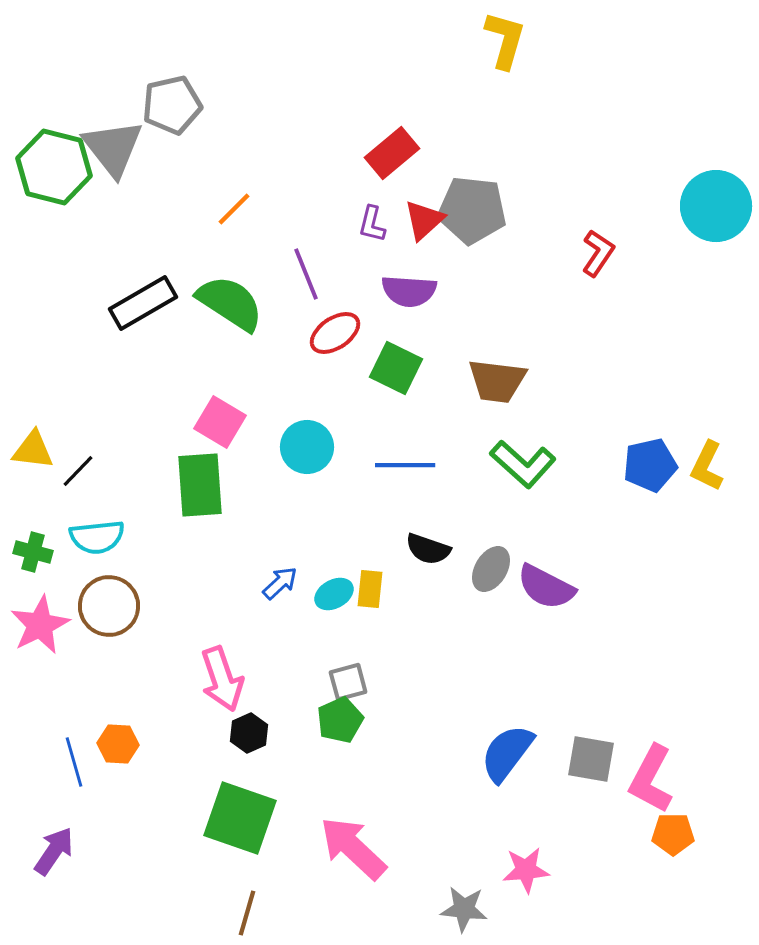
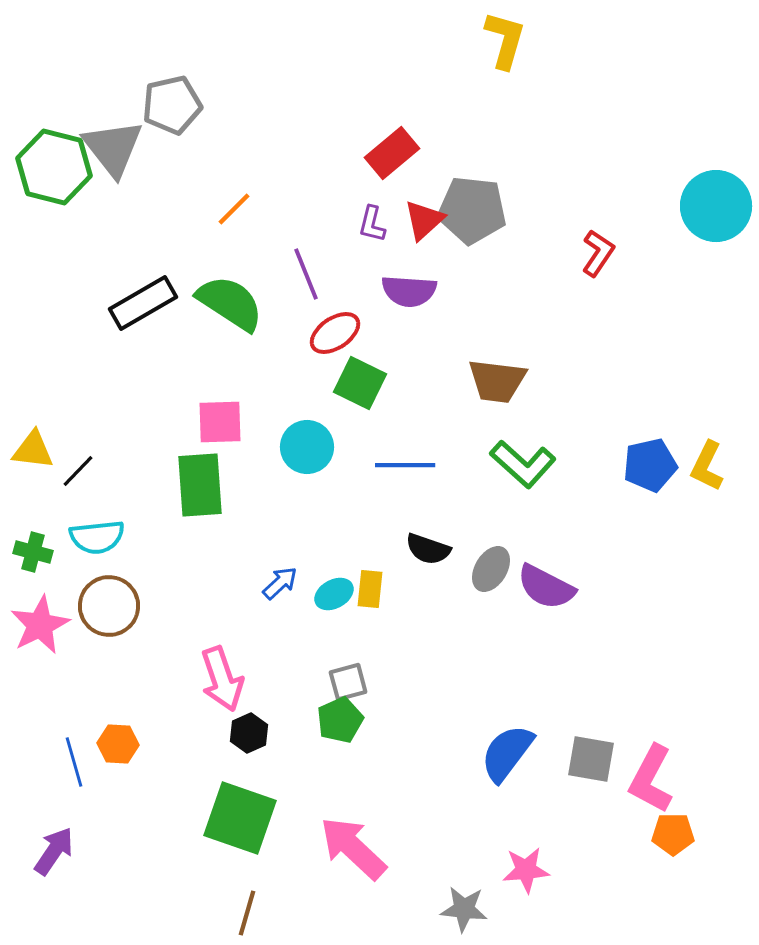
green square at (396, 368): moved 36 px left, 15 px down
pink square at (220, 422): rotated 33 degrees counterclockwise
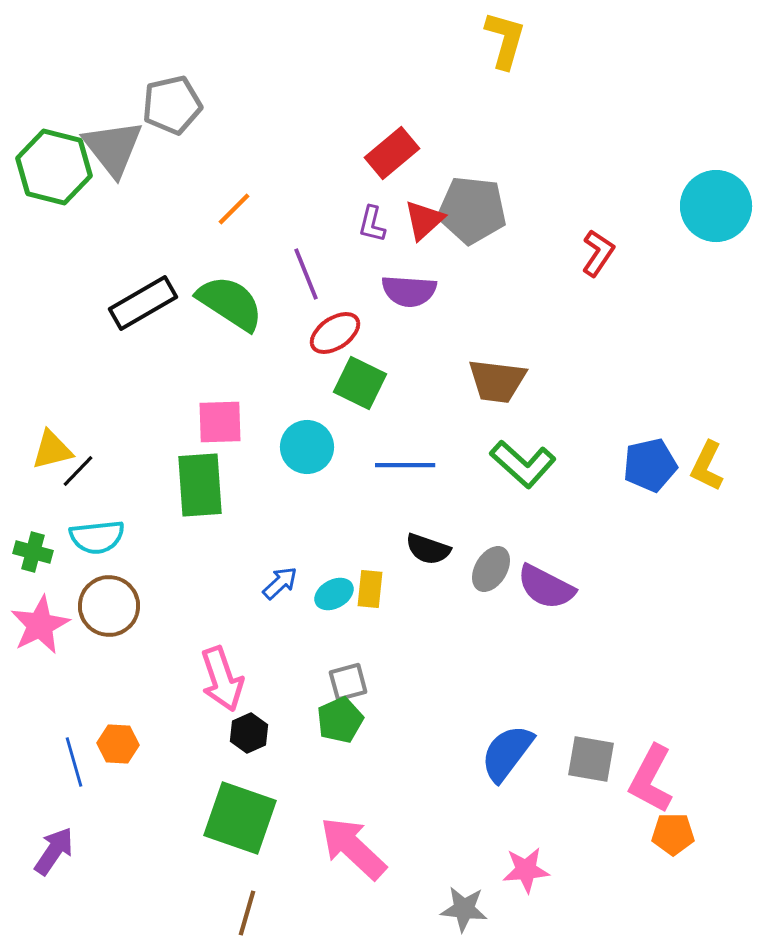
yellow triangle at (33, 450): moved 19 px right; rotated 21 degrees counterclockwise
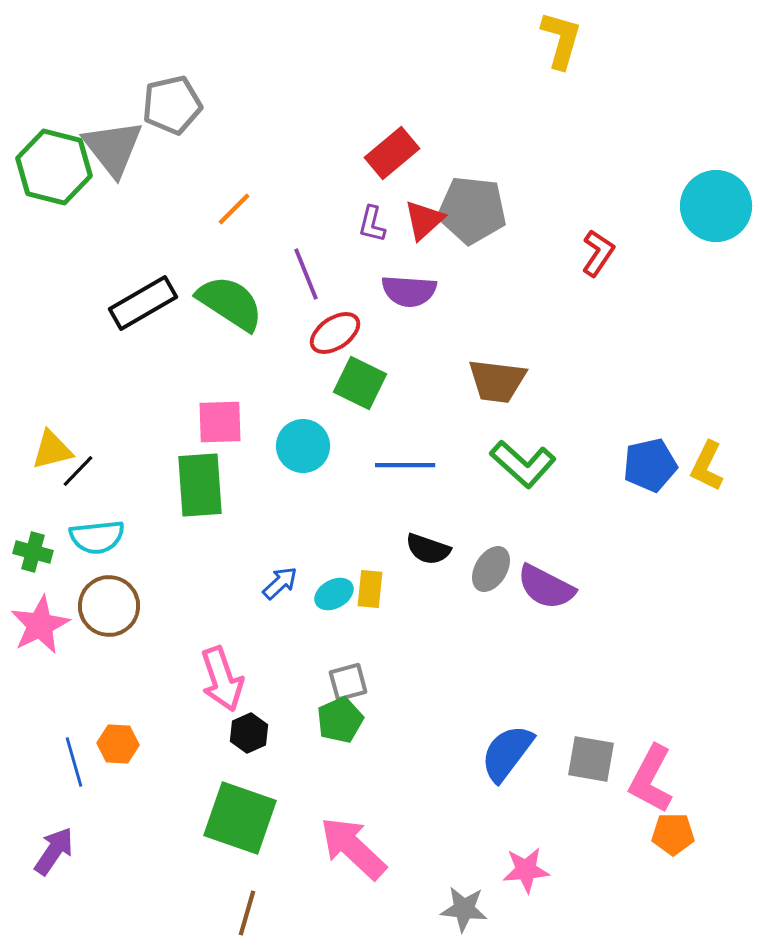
yellow L-shape at (505, 40): moved 56 px right
cyan circle at (307, 447): moved 4 px left, 1 px up
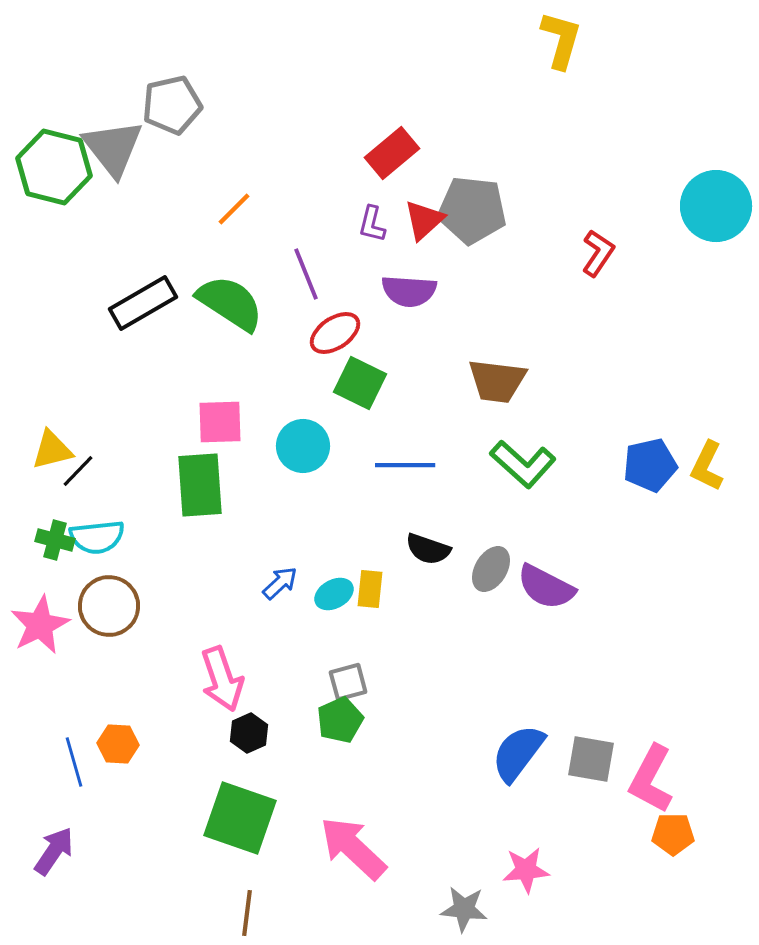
green cross at (33, 552): moved 22 px right, 12 px up
blue semicircle at (507, 753): moved 11 px right
brown line at (247, 913): rotated 9 degrees counterclockwise
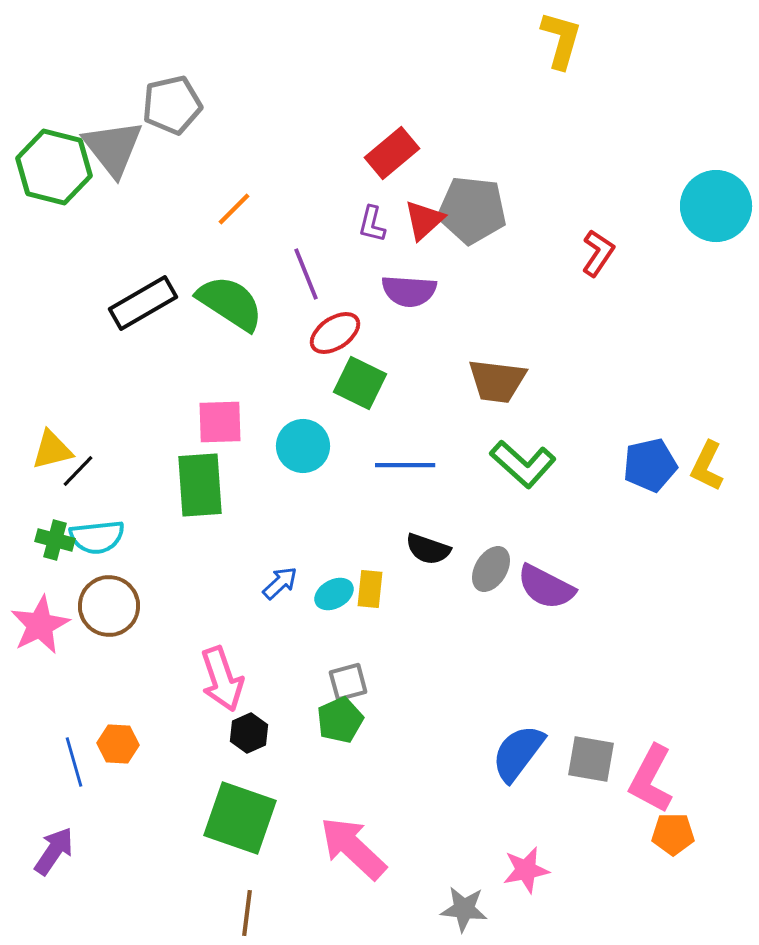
pink star at (526, 870): rotated 6 degrees counterclockwise
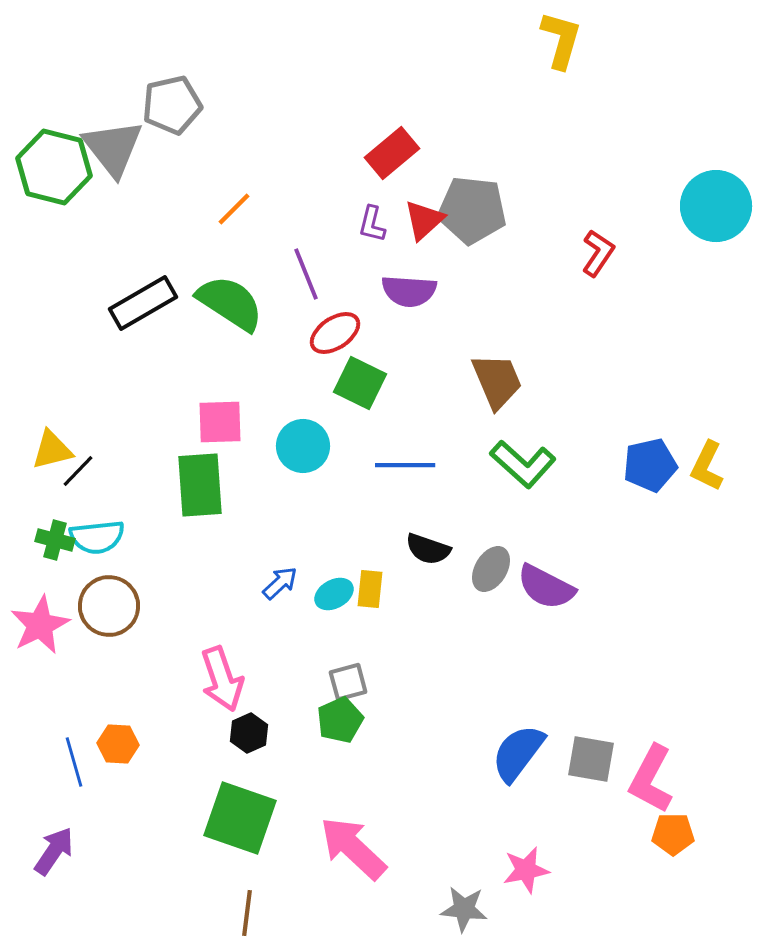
brown trapezoid at (497, 381): rotated 120 degrees counterclockwise
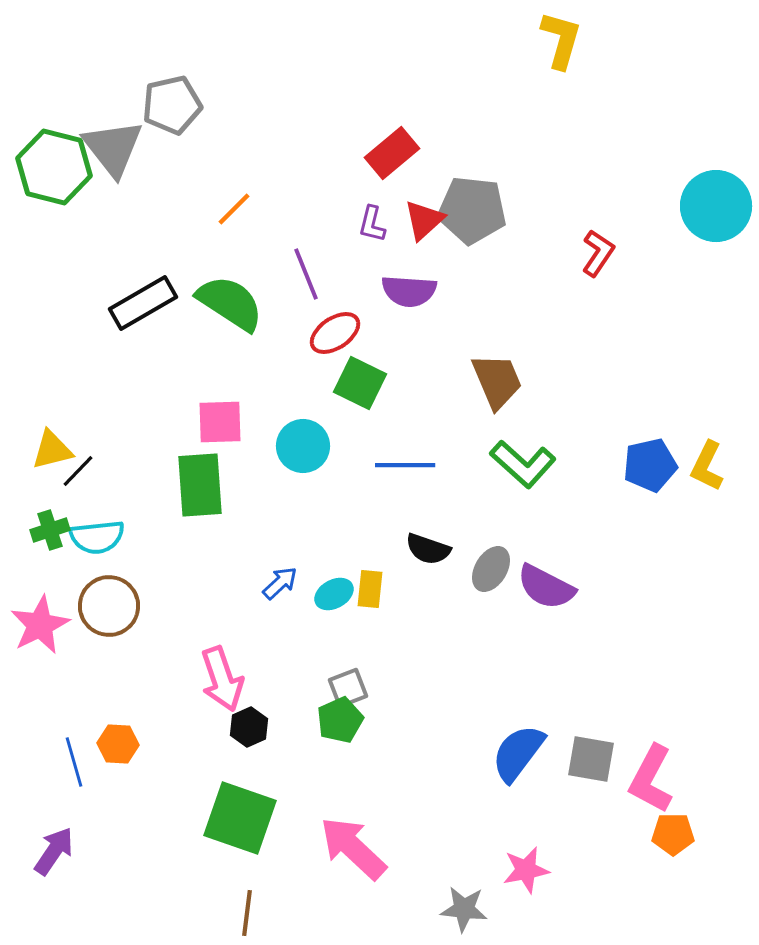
green cross at (55, 540): moved 5 px left, 10 px up; rotated 33 degrees counterclockwise
gray square at (348, 682): moved 6 px down; rotated 6 degrees counterclockwise
black hexagon at (249, 733): moved 6 px up
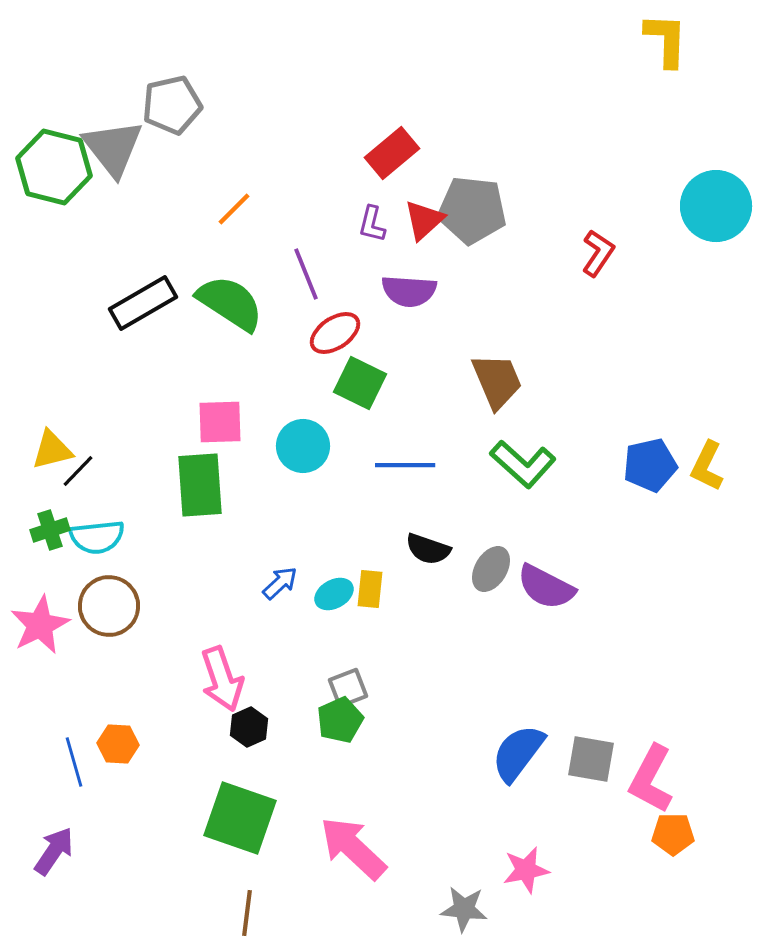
yellow L-shape at (561, 40): moved 105 px right; rotated 14 degrees counterclockwise
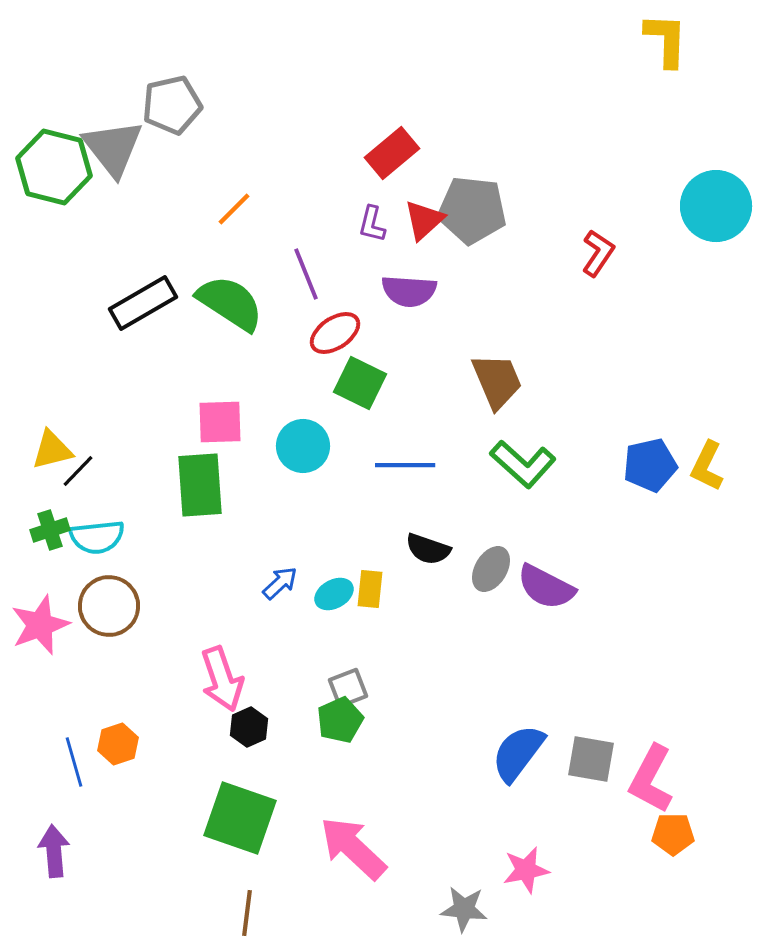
pink star at (40, 625): rotated 6 degrees clockwise
orange hexagon at (118, 744): rotated 21 degrees counterclockwise
purple arrow at (54, 851): rotated 39 degrees counterclockwise
